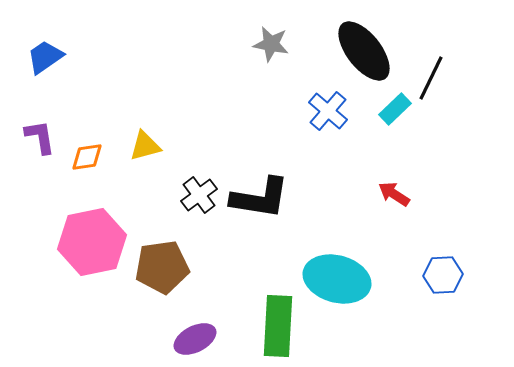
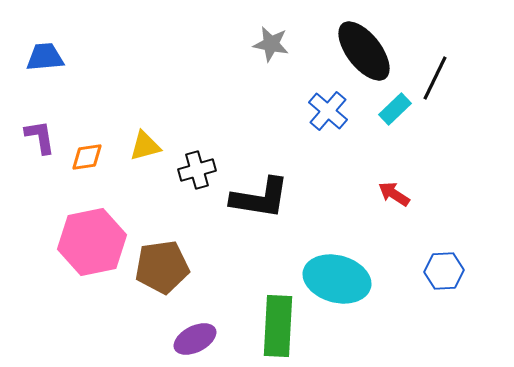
blue trapezoid: rotated 30 degrees clockwise
black line: moved 4 px right
black cross: moved 2 px left, 25 px up; rotated 21 degrees clockwise
blue hexagon: moved 1 px right, 4 px up
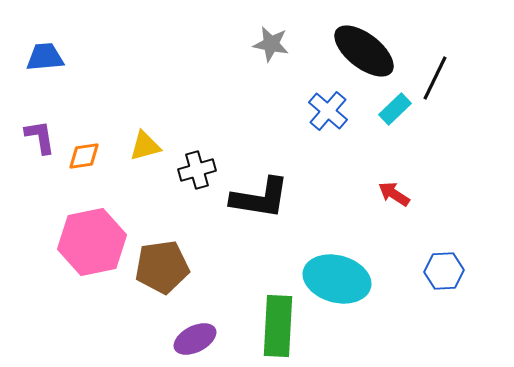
black ellipse: rotated 14 degrees counterclockwise
orange diamond: moved 3 px left, 1 px up
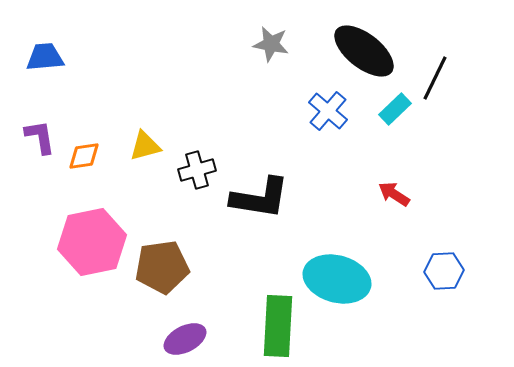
purple ellipse: moved 10 px left
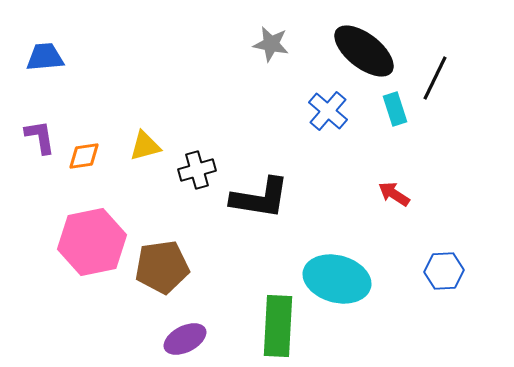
cyan rectangle: rotated 64 degrees counterclockwise
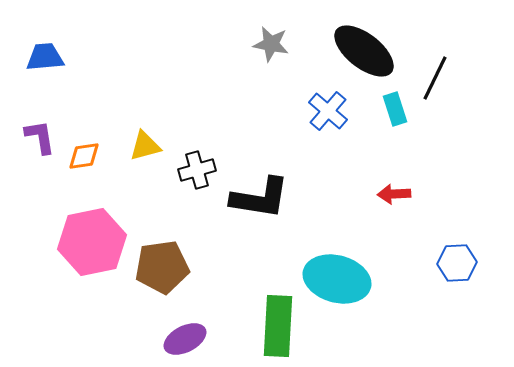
red arrow: rotated 36 degrees counterclockwise
blue hexagon: moved 13 px right, 8 px up
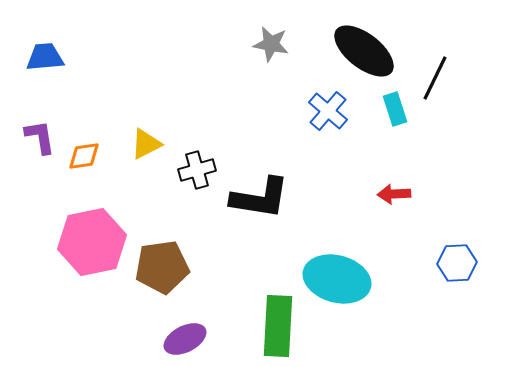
yellow triangle: moved 1 px right, 2 px up; rotated 12 degrees counterclockwise
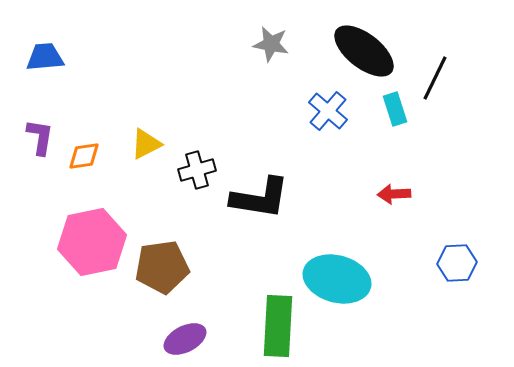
purple L-shape: rotated 18 degrees clockwise
